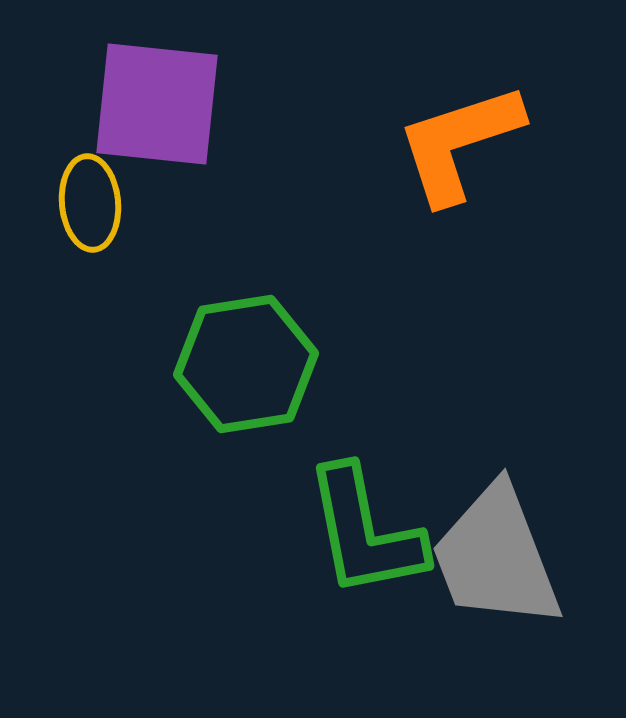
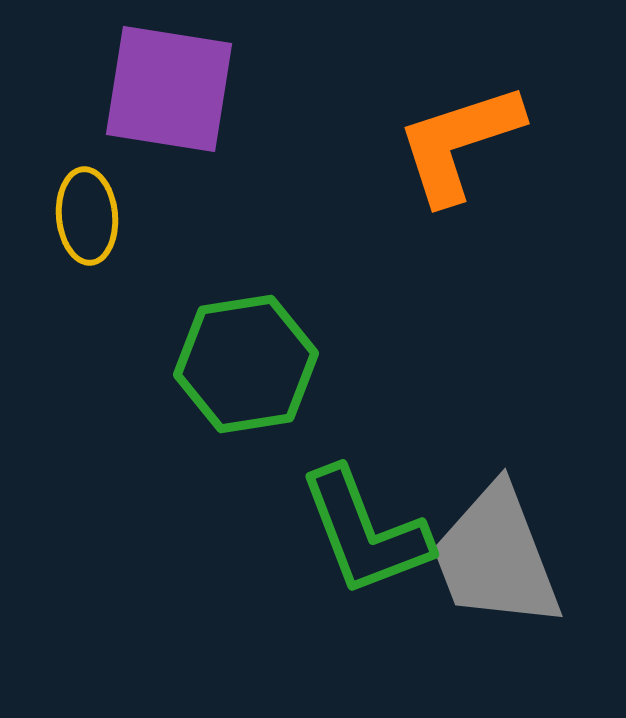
purple square: moved 12 px right, 15 px up; rotated 3 degrees clockwise
yellow ellipse: moved 3 px left, 13 px down
green L-shape: rotated 10 degrees counterclockwise
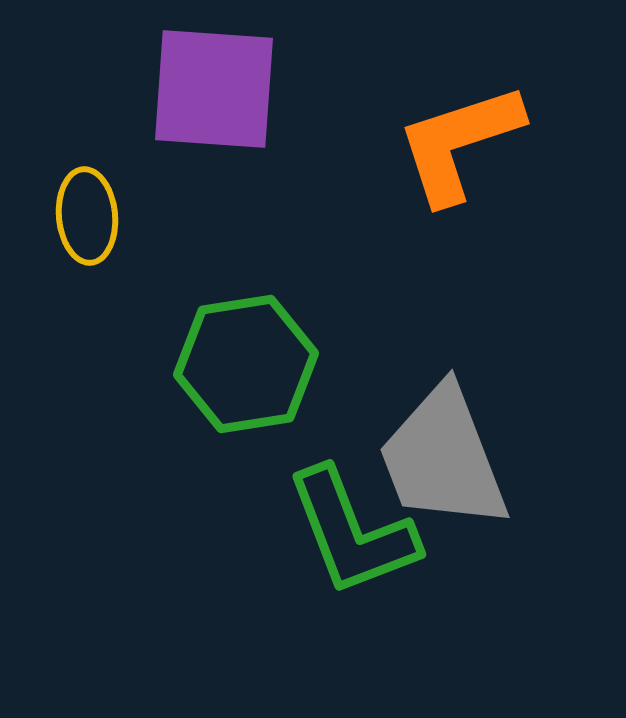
purple square: moved 45 px right; rotated 5 degrees counterclockwise
green L-shape: moved 13 px left
gray trapezoid: moved 53 px left, 99 px up
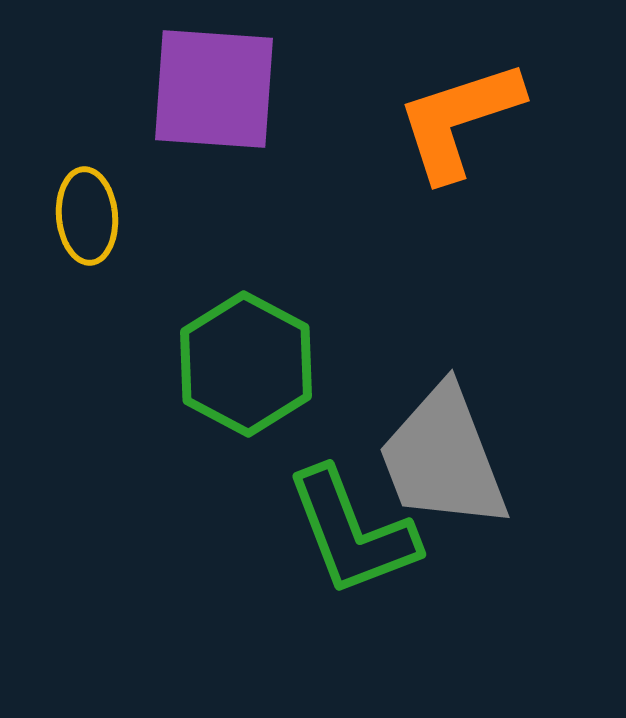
orange L-shape: moved 23 px up
green hexagon: rotated 23 degrees counterclockwise
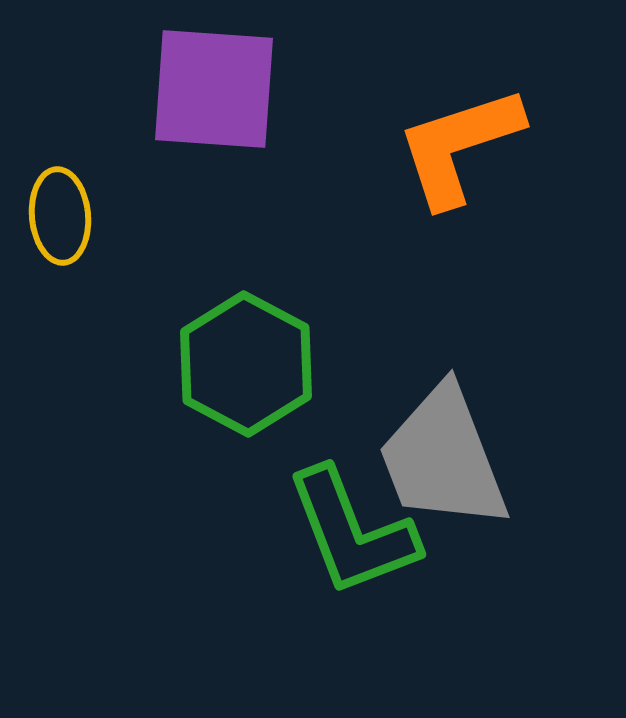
orange L-shape: moved 26 px down
yellow ellipse: moved 27 px left
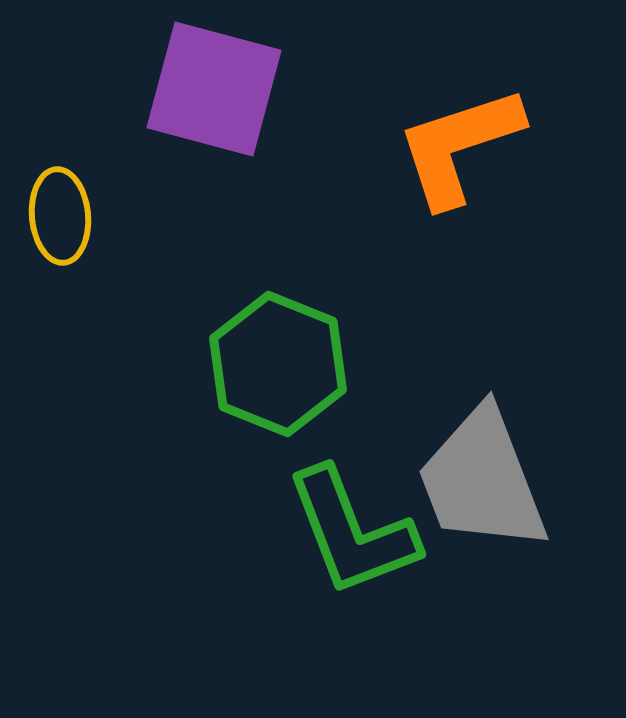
purple square: rotated 11 degrees clockwise
green hexagon: moved 32 px right; rotated 6 degrees counterclockwise
gray trapezoid: moved 39 px right, 22 px down
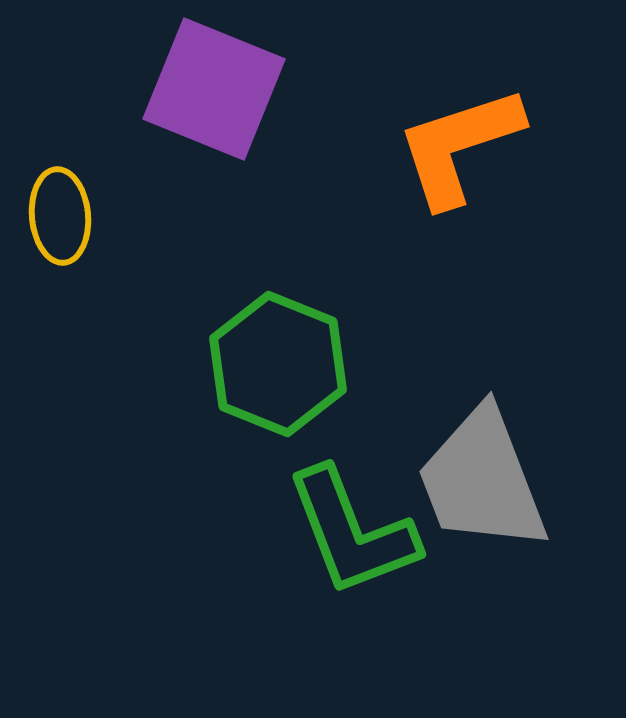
purple square: rotated 7 degrees clockwise
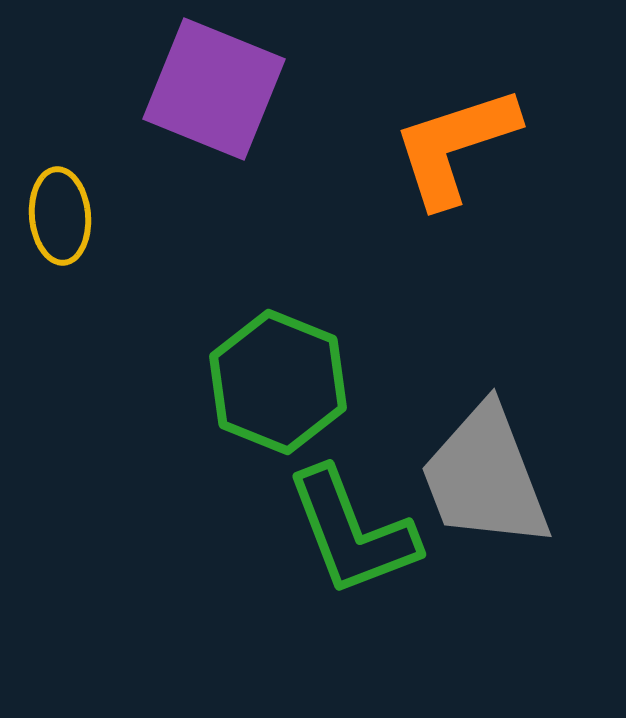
orange L-shape: moved 4 px left
green hexagon: moved 18 px down
gray trapezoid: moved 3 px right, 3 px up
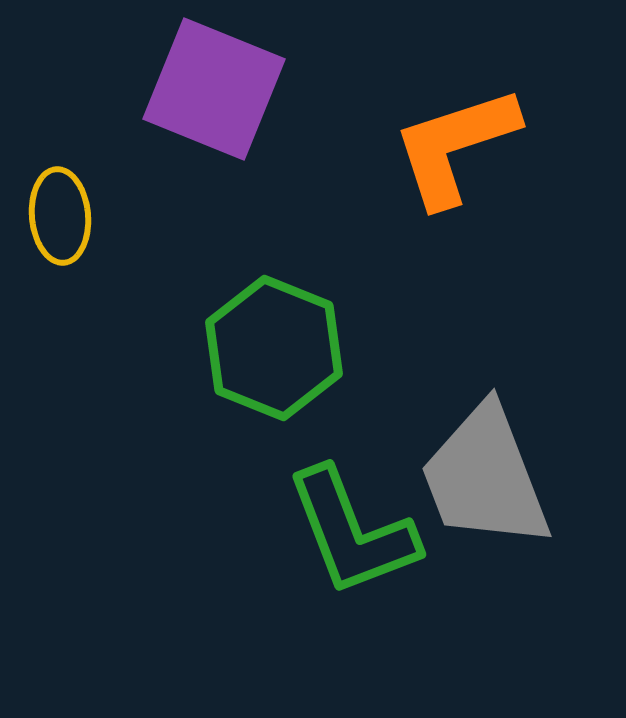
green hexagon: moved 4 px left, 34 px up
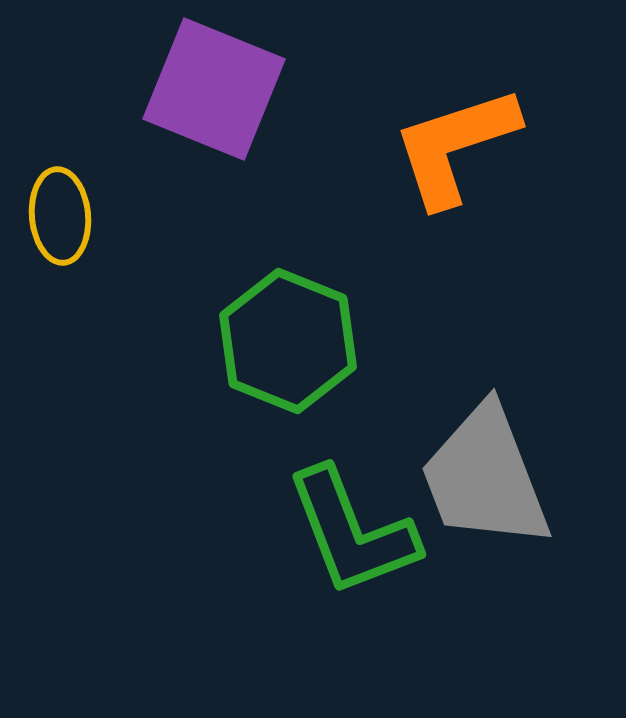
green hexagon: moved 14 px right, 7 px up
